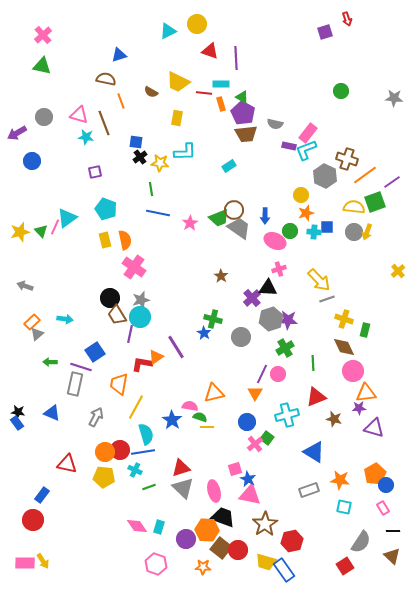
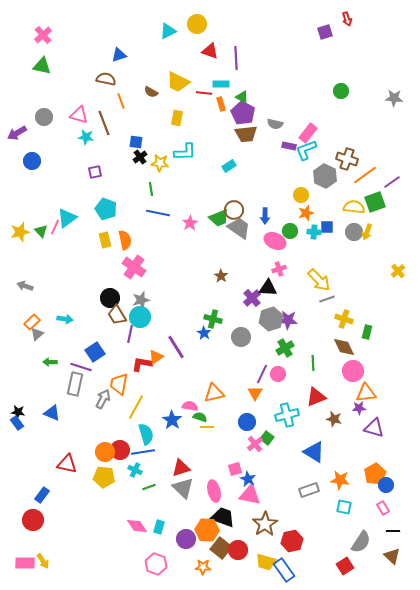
green rectangle at (365, 330): moved 2 px right, 2 px down
gray arrow at (96, 417): moved 7 px right, 18 px up
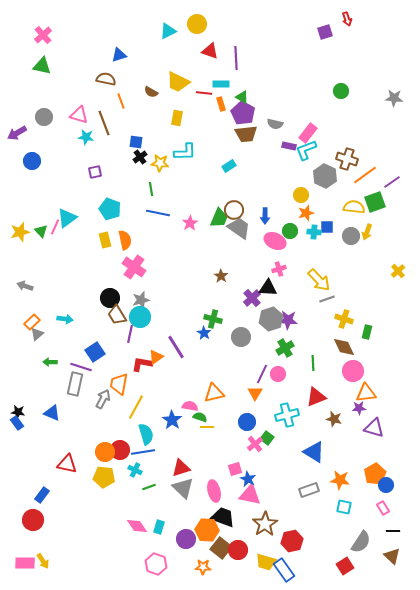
cyan pentagon at (106, 209): moved 4 px right
green trapezoid at (219, 218): rotated 45 degrees counterclockwise
gray circle at (354, 232): moved 3 px left, 4 px down
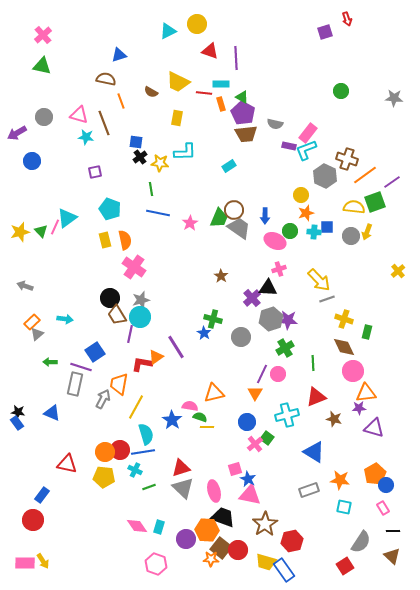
orange star at (203, 567): moved 8 px right, 8 px up
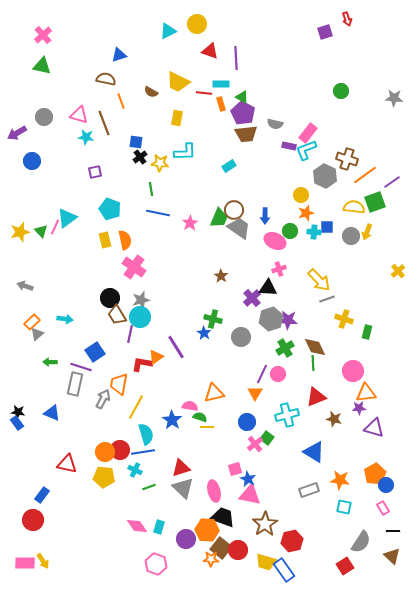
brown diamond at (344, 347): moved 29 px left
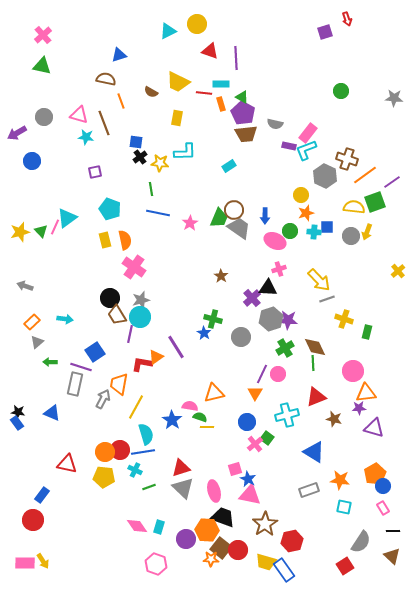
gray triangle at (37, 334): moved 8 px down
blue circle at (386, 485): moved 3 px left, 1 px down
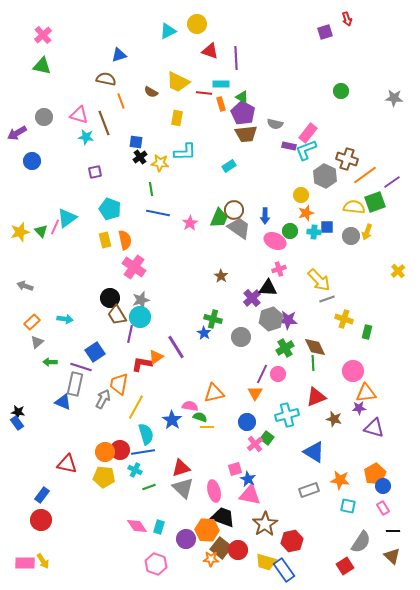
blue triangle at (52, 413): moved 11 px right, 11 px up
cyan square at (344, 507): moved 4 px right, 1 px up
red circle at (33, 520): moved 8 px right
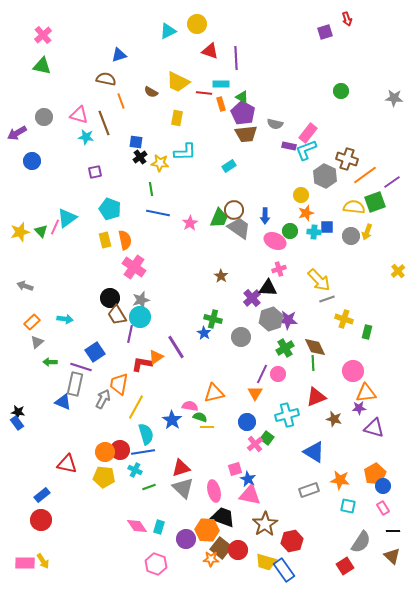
blue rectangle at (42, 495): rotated 14 degrees clockwise
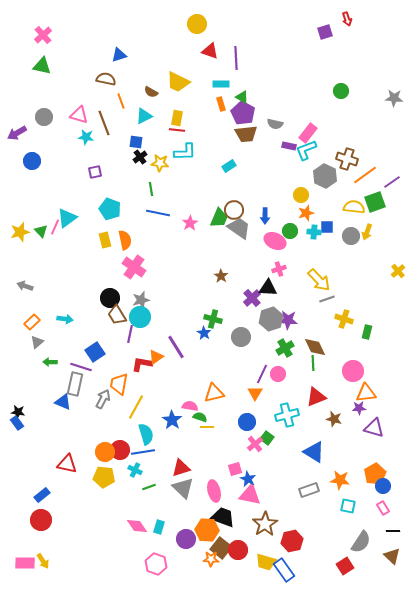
cyan triangle at (168, 31): moved 24 px left, 85 px down
red line at (204, 93): moved 27 px left, 37 px down
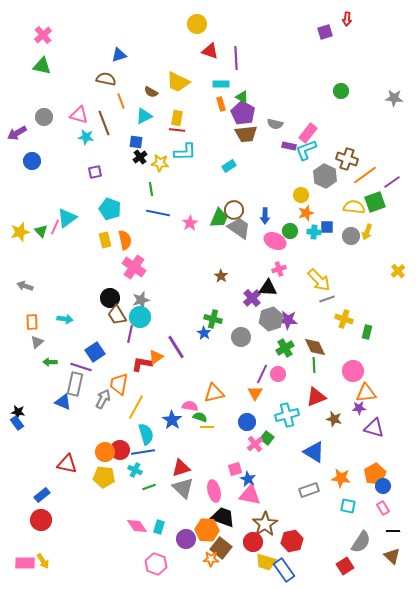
red arrow at (347, 19): rotated 24 degrees clockwise
orange rectangle at (32, 322): rotated 49 degrees counterclockwise
green line at (313, 363): moved 1 px right, 2 px down
orange star at (340, 480): moved 1 px right, 2 px up
red circle at (238, 550): moved 15 px right, 8 px up
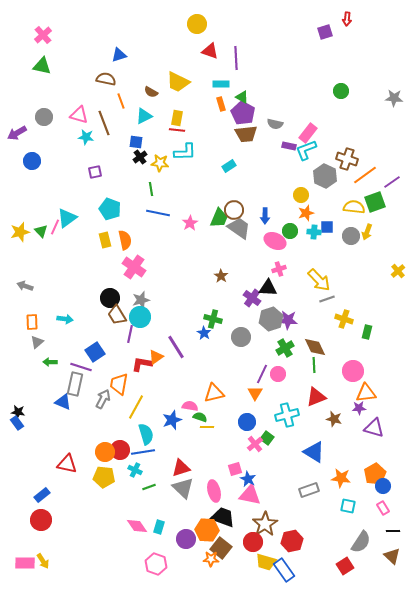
purple cross at (252, 298): rotated 12 degrees counterclockwise
blue star at (172, 420): rotated 18 degrees clockwise
